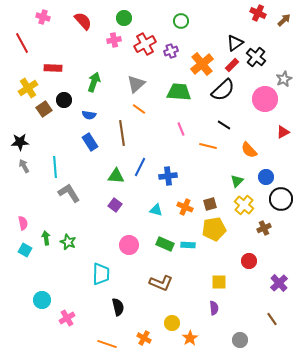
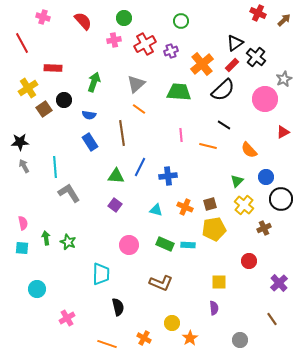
pink line at (181, 129): moved 6 px down; rotated 16 degrees clockwise
cyan square at (25, 250): moved 3 px left, 2 px up; rotated 24 degrees counterclockwise
cyan circle at (42, 300): moved 5 px left, 11 px up
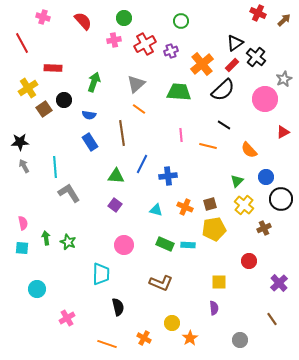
blue line at (140, 167): moved 2 px right, 3 px up
pink circle at (129, 245): moved 5 px left
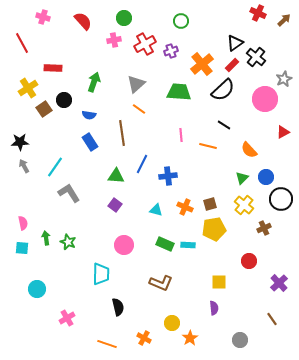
cyan line at (55, 167): rotated 40 degrees clockwise
green triangle at (237, 181): moved 5 px right, 3 px up
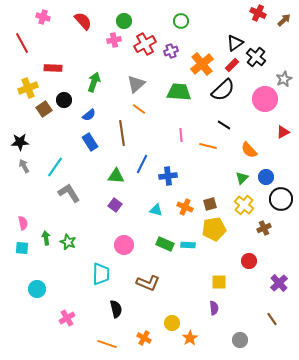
green circle at (124, 18): moved 3 px down
yellow cross at (28, 88): rotated 12 degrees clockwise
blue semicircle at (89, 115): rotated 48 degrees counterclockwise
brown L-shape at (161, 283): moved 13 px left
black semicircle at (118, 307): moved 2 px left, 2 px down
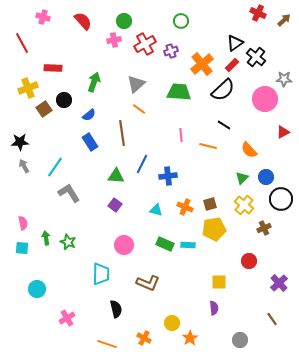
gray star at (284, 79): rotated 28 degrees clockwise
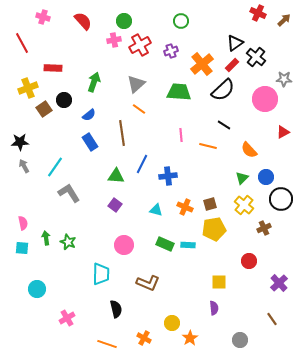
red cross at (145, 44): moved 5 px left, 1 px down
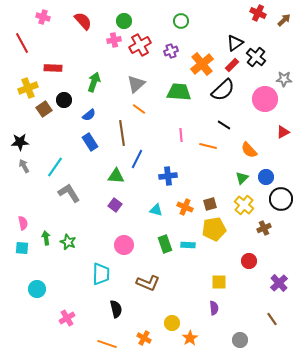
blue line at (142, 164): moved 5 px left, 5 px up
green rectangle at (165, 244): rotated 48 degrees clockwise
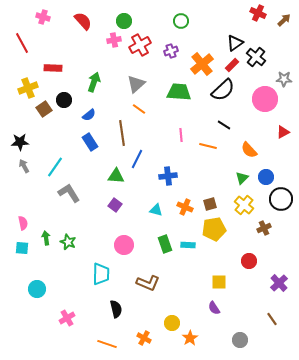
purple semicircle at (214, 308): rotated 152 degrees clockwise
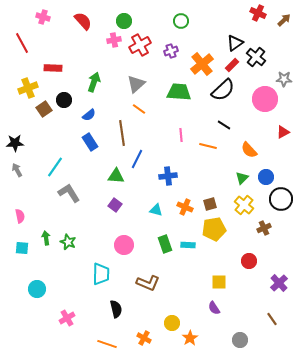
black star at (20, 142): moved 5 px left, 1 px down
gray arrow at (24, 166): moved 7 px left, 4 px down
pink semicircle at (23, 223): moved 3 px left, 7 px up
